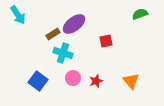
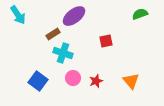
purple ellipse: moved 8 px up
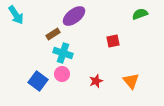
cyan arrow: moved 2 px left
red square: moved 7 px right
pink circle: moved 11 px left, 4 px up
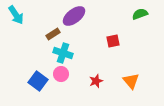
pink circle: moved 1 px left
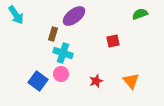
brown rectangle: rotated 40 degrees counterclockwise
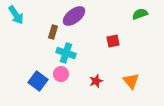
brown rectangle: moved 2 px up
cyan cross: moved 3 px right
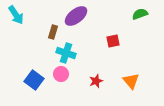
purple ellipse: moved 2 px right
blue square: moved 4 px left, 1 px up
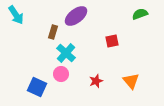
red square: moved 1 px left
cyan cross: rotated 24 degrees clockwise
blue square: moved 3 px right, 7 px down; rotated 12 degrees counterclockwise
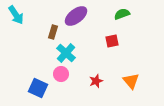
green semicircle: moved 18 px left
blue square: moved 1 px right, 1 px down
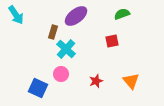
cyan cross: moved 4 px up
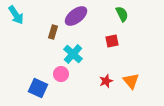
green semicircle: rotated 84 degrees clockwise
cyan cross: moved 7 px right, 5 px down
red star: moved 10 px right
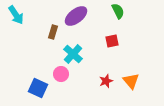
green semicircle: moved 4 px left, 3 px up
